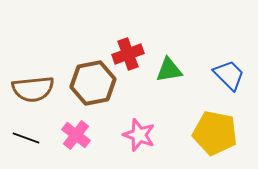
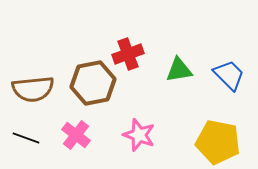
green triangle: moved 10 px right
yellow pentagon: moved 3 px right, 9 px down
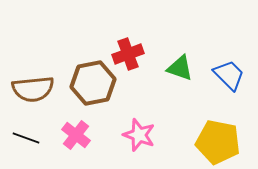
green triangle: moved 1 px right, 2 px up; rotated 28 degrees clockwise
